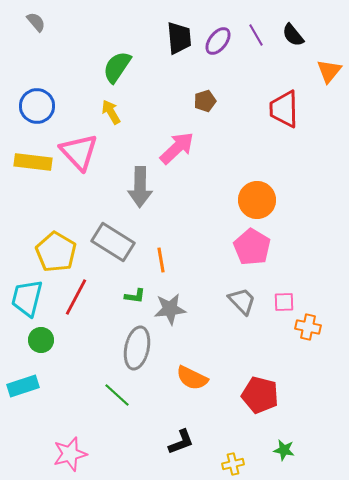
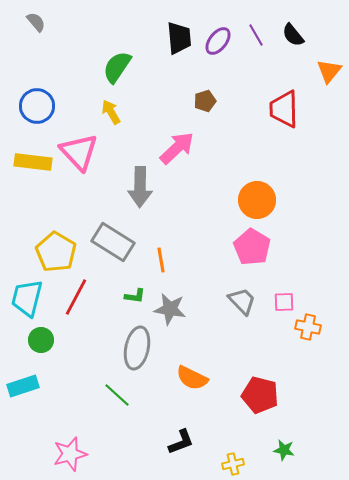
gray star: rotated 16 degrees clockwise
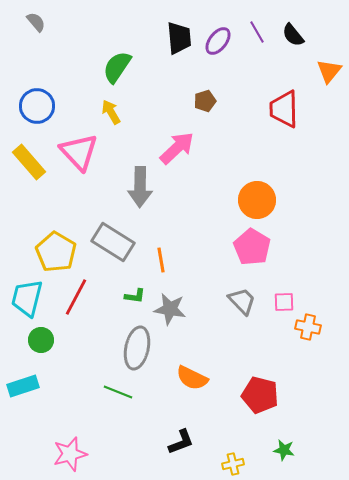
purple line: moved 1 px right, 3 px up
yellow rectangle: moved 4 px left; rotated 42 degrees clockwise
green line: moved 1 px right, 3 px up; rotated 20 degrees counterclockwise
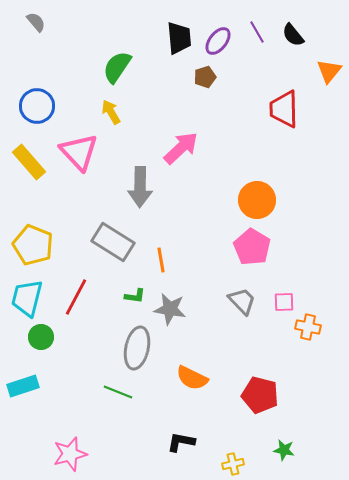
brown pentagon: moved 24 px up
pink arrow: moved 4 px right
yellow pentagon: moved 23 px left, 7 px up; rotated 9 degrees counterclockwise
green circle: moved 3 px up
black L-shape: rotated 148 degrees counterclockwise
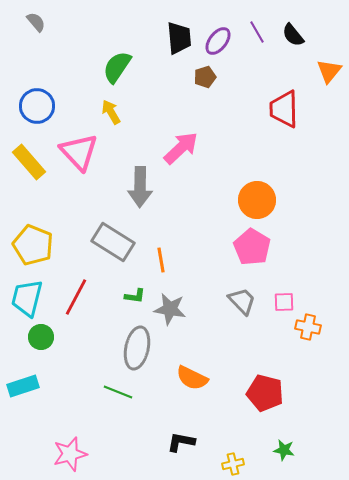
red pentagon: moved 5 px right, 2 px up
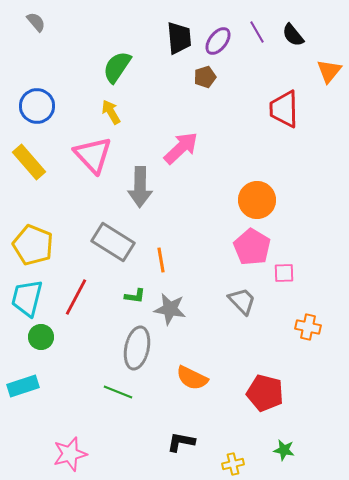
pink triangle: moved 14 px right, 3 px down
pink square: moved 29 px up
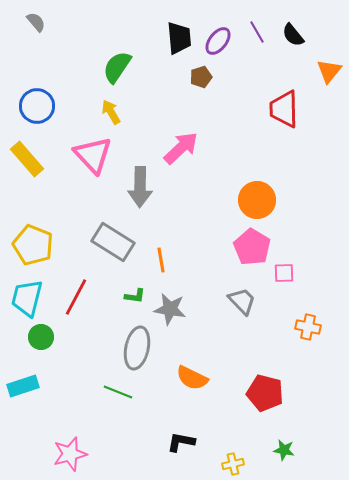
brown pentagon: moved 4 px left
yellow rectangle: moved 2 px left, 3 px up
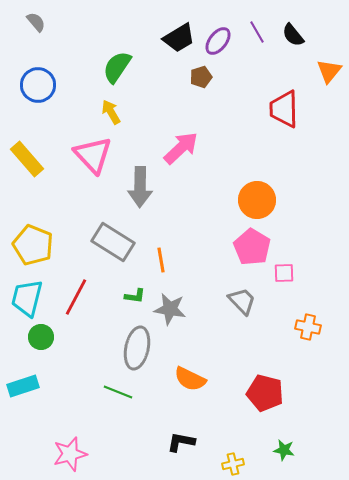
black trapezoid: rotated 64 degrees clockwise
blue circle: moved 1 px right, 21 px up
orange semicircle: moved 2 px left, 1 px down
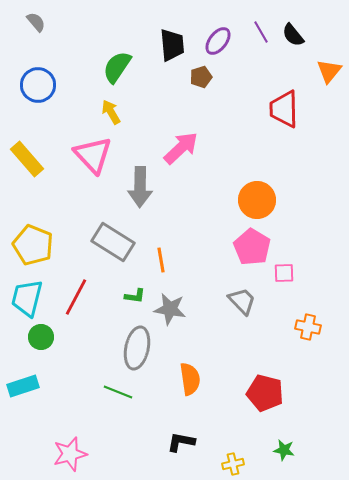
purple line: moved 4 px right
black trapezoid: moved 7 px left, 7 px down; rotated 64 degrees counterclockwise
orange semicircle: rotated 124 degrees counterclockwise
